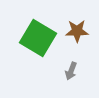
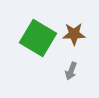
brown star: moved 3 px left, 3 px down
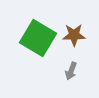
brown star: moved 1 px down
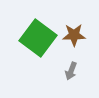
green square: rotated 6 degrees clockwise
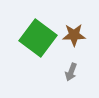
gray arrow: moved 1 px down
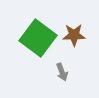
gray arrow: moved 9 px left; rotated 42 degrees counterclockwise
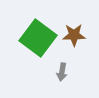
gray arrow: rotated 30 degrees clockwise
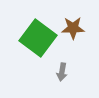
brown star: moved 1 px left, 7 px up
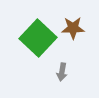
green square: rotated 6 degrees clockwise
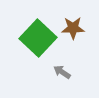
gray arrow: rotated 114 degrees clockwise
